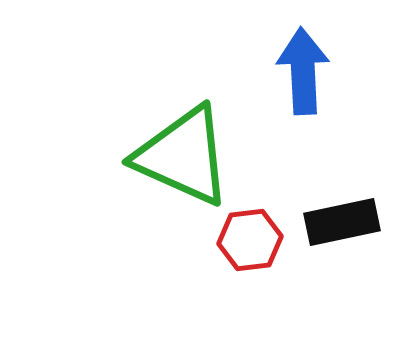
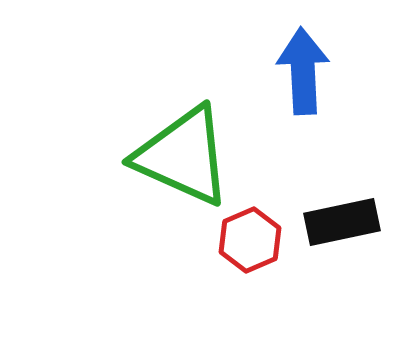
red hexagon: rotated 16 degrees counterclockwise
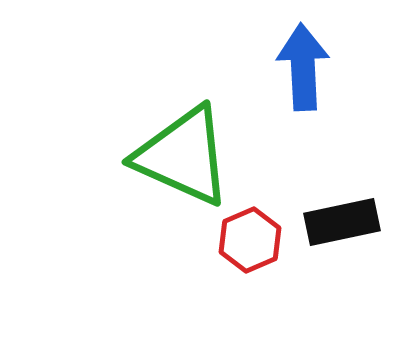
blue arrow: moved 4 px up
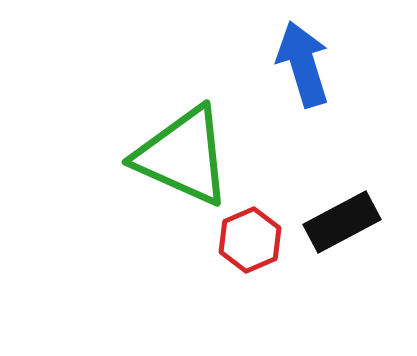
blue arrow: moved 3 px up; rotated 14 degrees counterclockwise
black rectangle: rotated 16 degrees counterclockwise
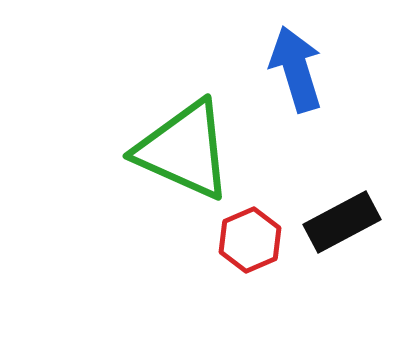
blue arrow: moved 7 px left, 5 px down
green triangle: moved 1 px right, 6 px up
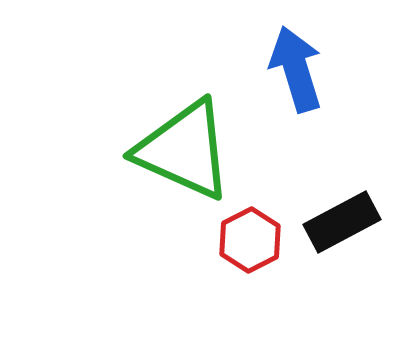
red hexagon: rotated 4 degrees counterclockwise
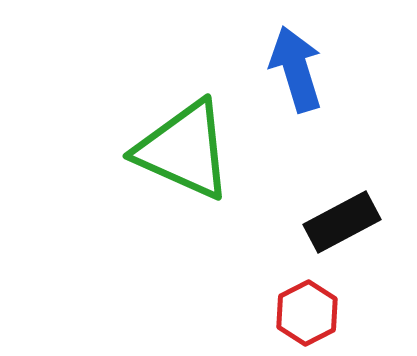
red hexagon: moved 57 px right, 73 px down
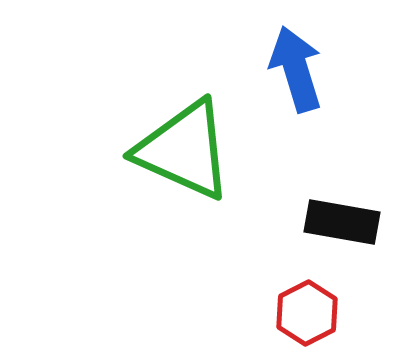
black rectangle: rotated 38 degrees clockwise
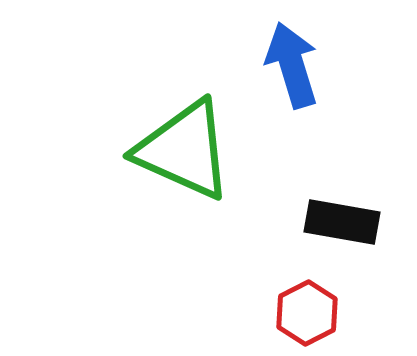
blue arrow: moved 4 px left, 4 px up
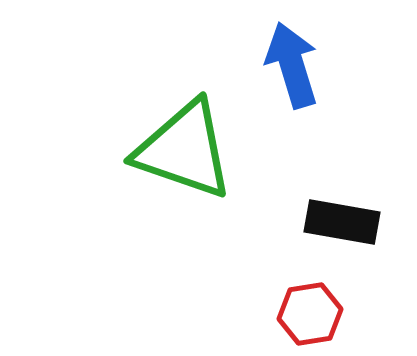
green triangle: rotated 5 degrees counterclockwise
red hexagon: moved 3 px right, 1 px down; rotated 18 degrees clockwise
